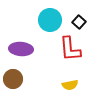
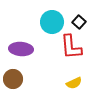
cyan circle: moved 2 px right, 2 px down
red L-shape: moved 1 px right, 2 px up
yellow semicircle: moved 4 px right, 2 px up; rotated 14 degrees counterclockwise
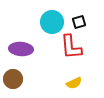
black square: rotated 32 degrees clockwise
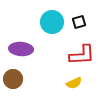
red L-shape: moved 11 px right, 8 px down; rotated 88 degrees counterclockwise
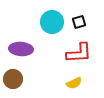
red L-shape: moved 3 px left, 2 px up
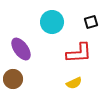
black square: moved 12 px right
purple ellipse: rotated 50 degrees clockwise
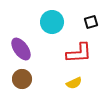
brown circle: moved 9 px right
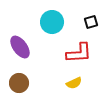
purple ellipse: moved 1 px left, 2 px up
brown circle: moved 3 px left, 4 px down
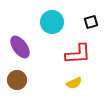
red L-shape: moved 1 px left, 1 px down
brown circle: moved 2 px left, 3 px up
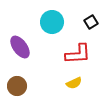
black square: rotated 16 degrees counterclockwise
brown circle: moved 6 px down
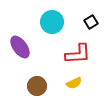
brown circle: moved 20 px right
